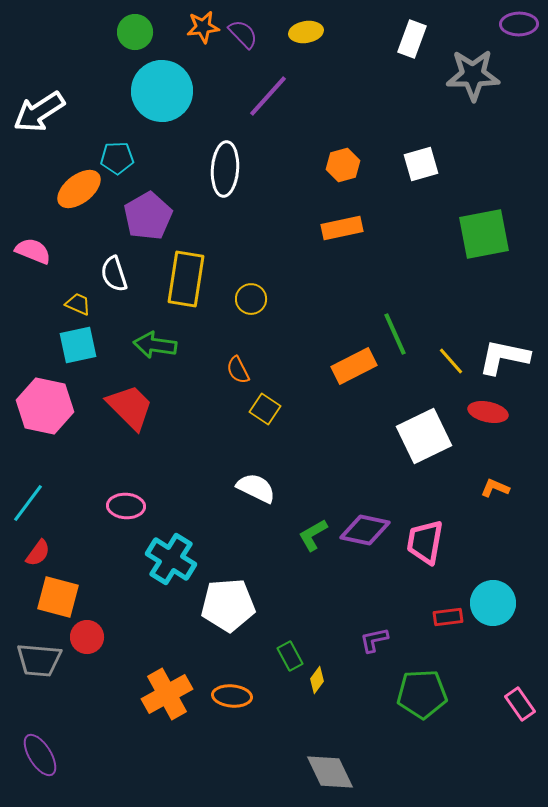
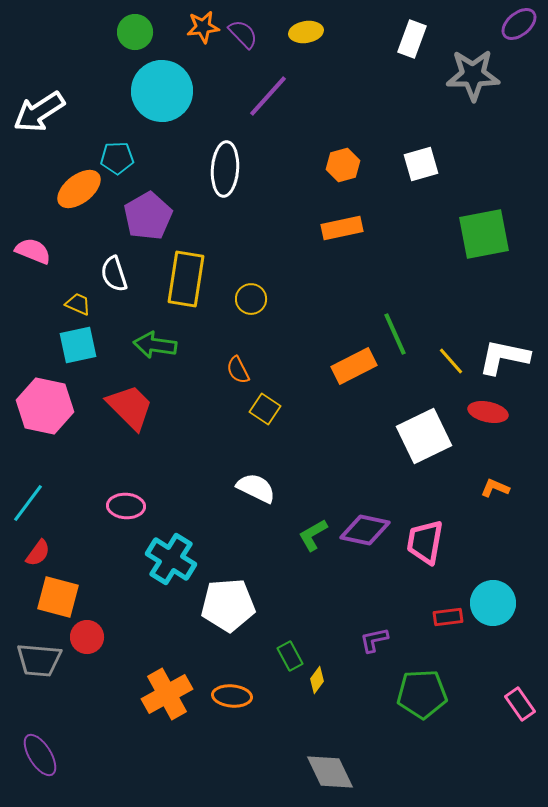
purple ellipse at (519, 24): rotated 39 degrees counterclockwise
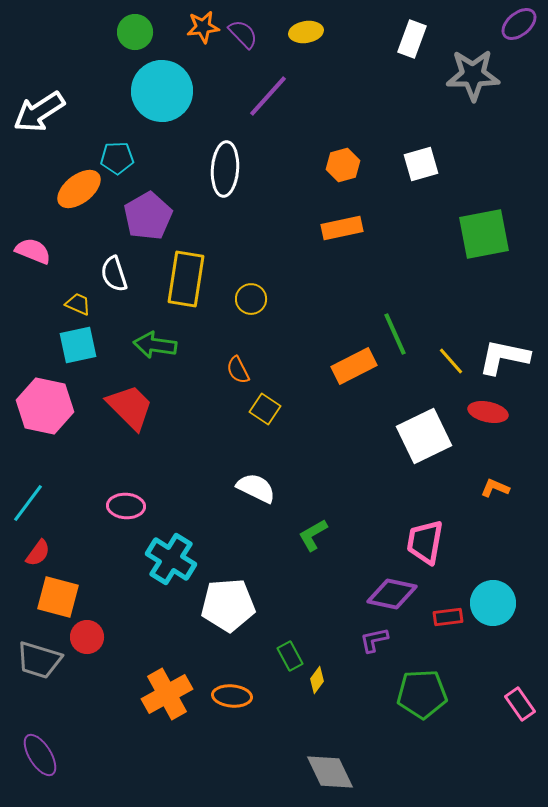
purple diamond at (365, 530): moved 27 px right, 64 px down
gray trapezoid at (39, 660): rotated 12 degrees clockwise
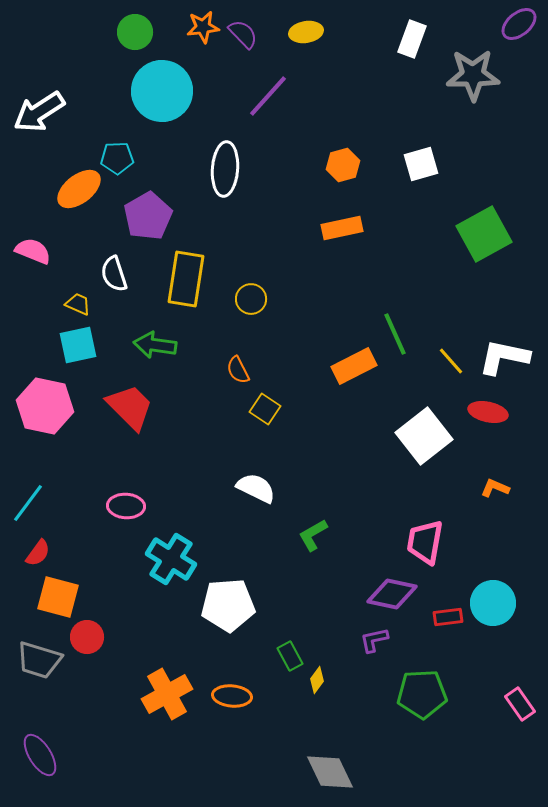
green square at (484, 234): rotated 18 degrees counterclockwise
white square at (424, 436): rotated 12 degrees counterclockwise
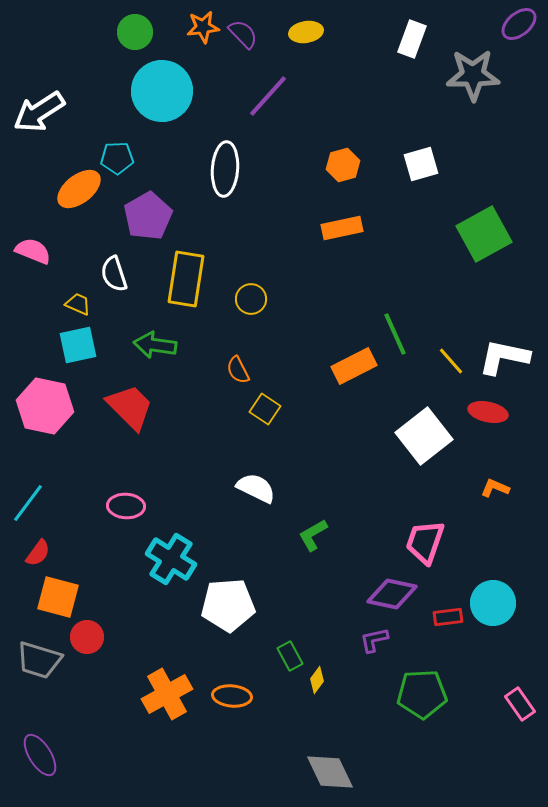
pink trapezoid at (425, 542): rotated 9 degrees clockwise
